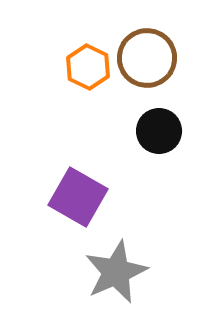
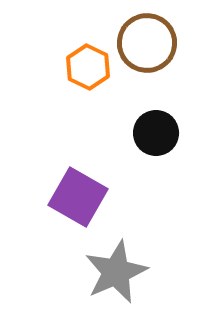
brown circle: moved 15 px up
black circle: moved 3 px left, 2 px down
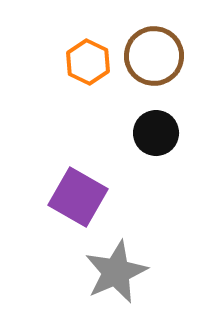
brown circle: moved 7 px right, 13 px down
orange hexagon: moved 5 px up
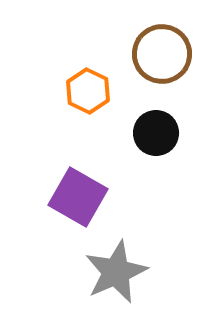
brown circle: moved 8 px right, 2 px up
orange hexagon: moved 29 px down
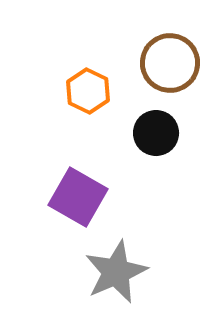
brown circle: moved 8 px right, 9 px down
